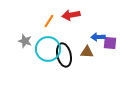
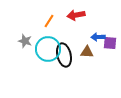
red arrow: moved 5 px right
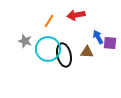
blue arrow: rotated 64 degrees clockwise
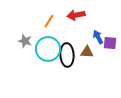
black ellipse: moved 3 px right; rotated 10 degrees clockwise
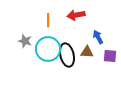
orange line: moved 1 px left, 1 px up; rotated 32 degrees counterclockwise
purple square: moved 13 px down
black ellipse: rotated 10 degrees counterclockwise
